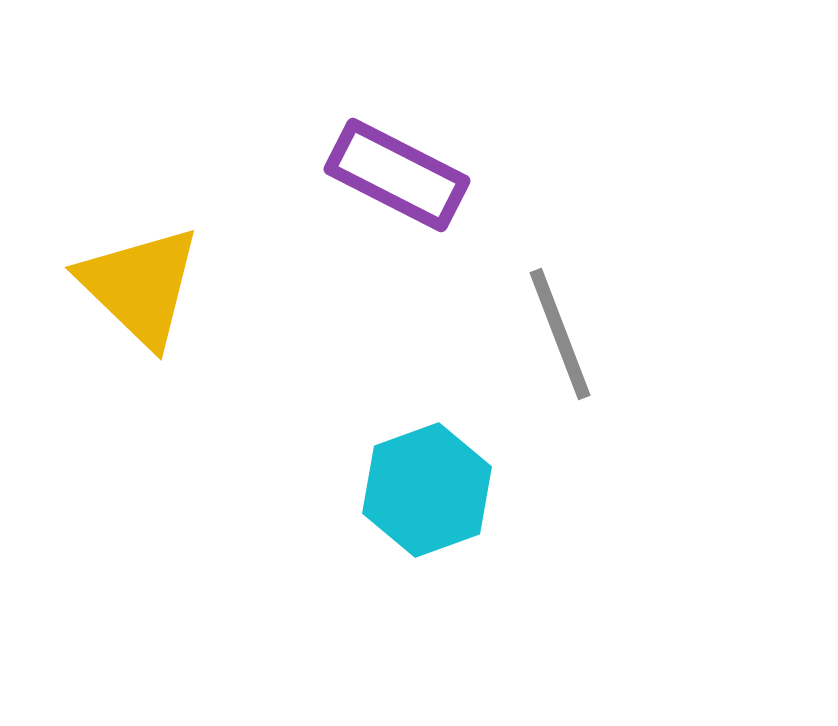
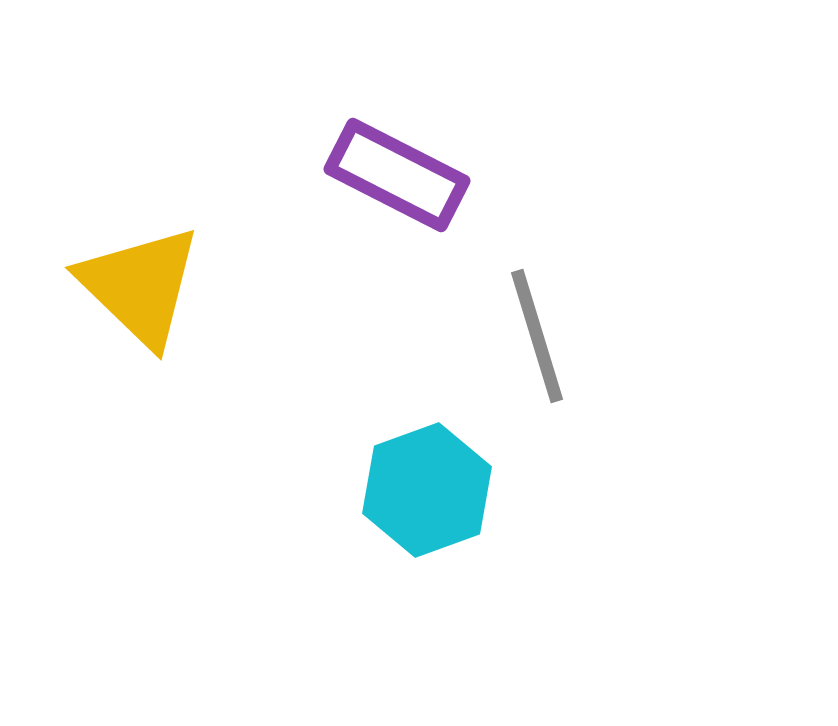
gray line: moved 23 px left, 2 px down; rotated 4 degrees clockwise
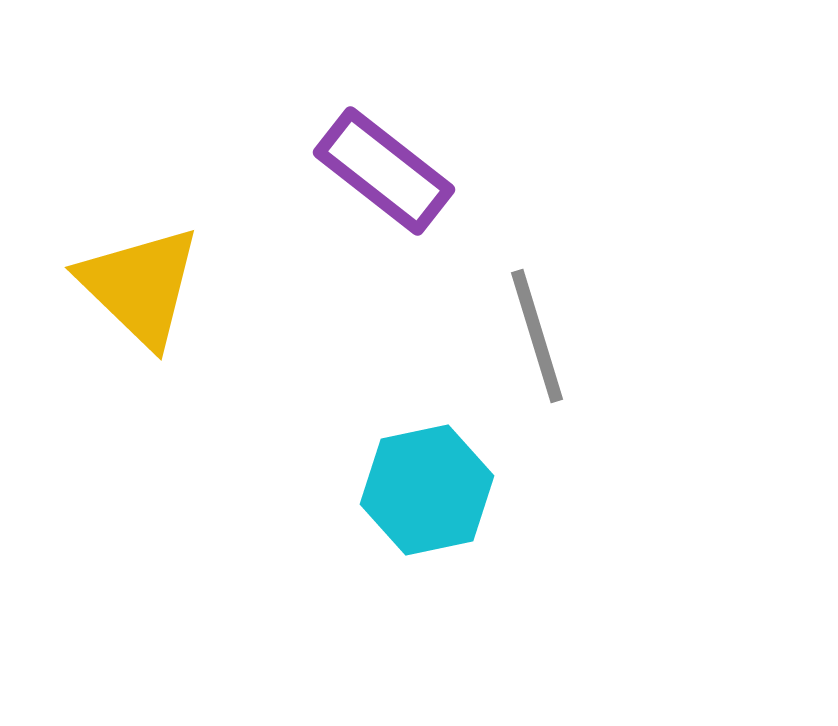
purple rectangle: moved 13 px left, 4 px up; rotated 11 degrees clockwise
cyan hexagon: rotated 8 degrees clockwise
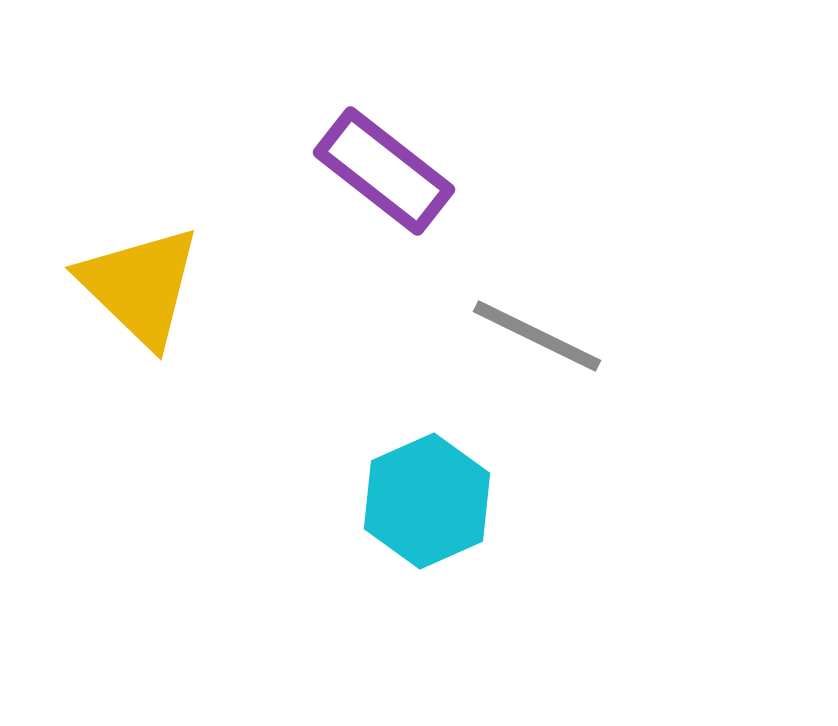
gray line: rotated 47 degrees counterclockwise
cyan hexagon: moved 11 px down; rotated 12 degrees counterclockwise
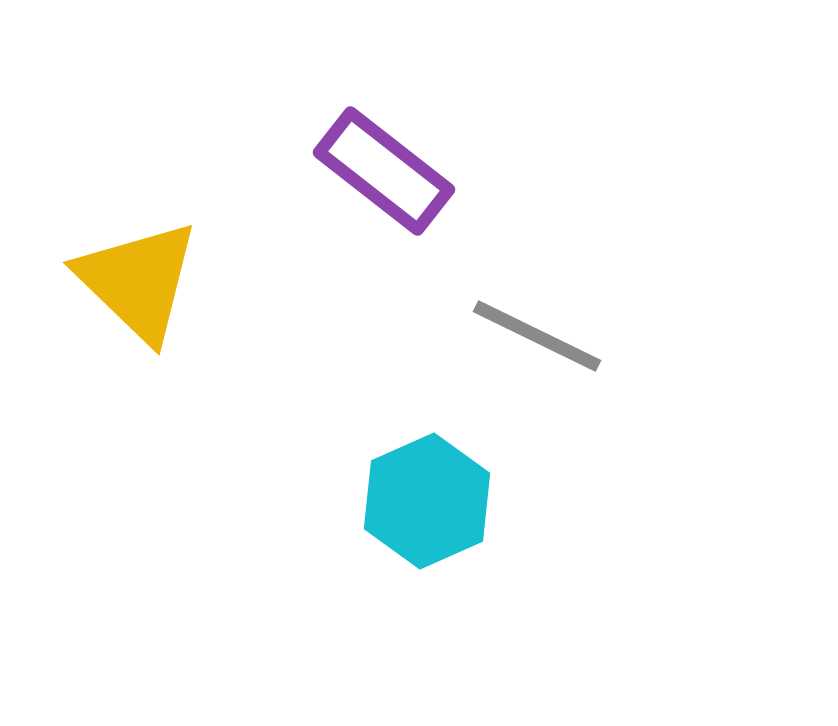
yellow triangle: moved 2 px left, 5 px up
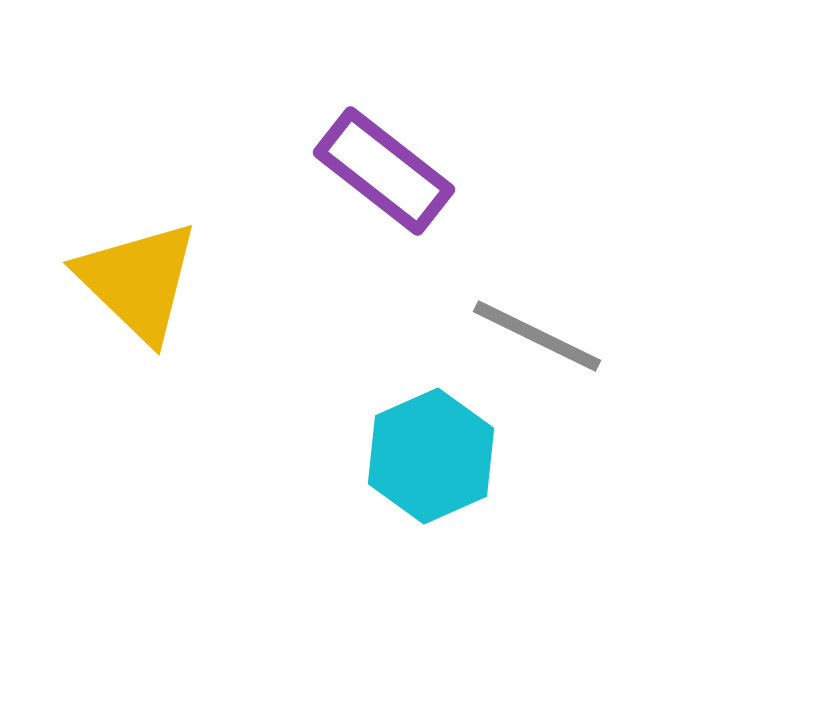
cyan hexagon: moved 4 px right, 45 px up
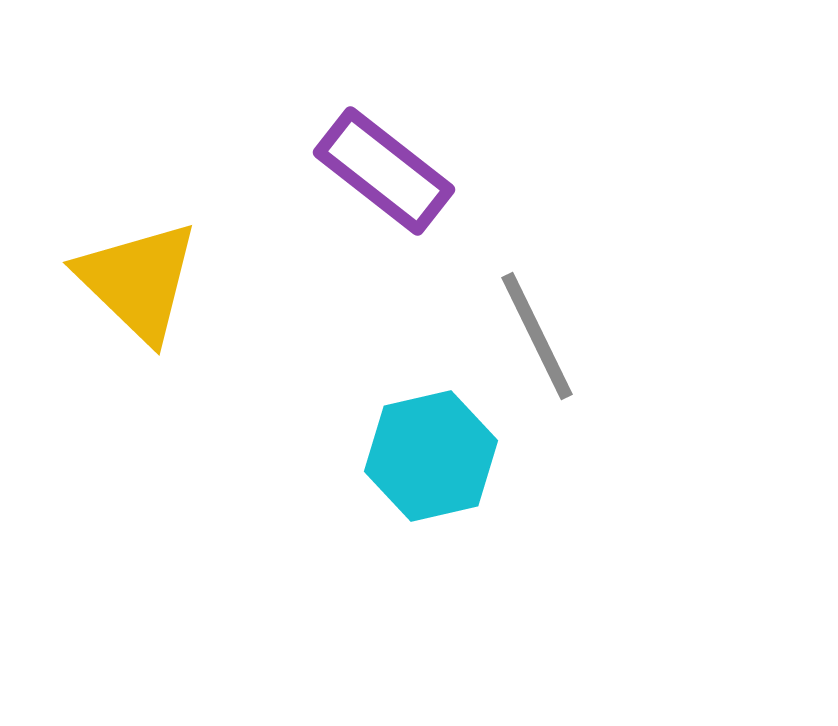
gray line: rotated 38 degrees clockwise
cyan hexagon: rotated 11 degrees clockwise
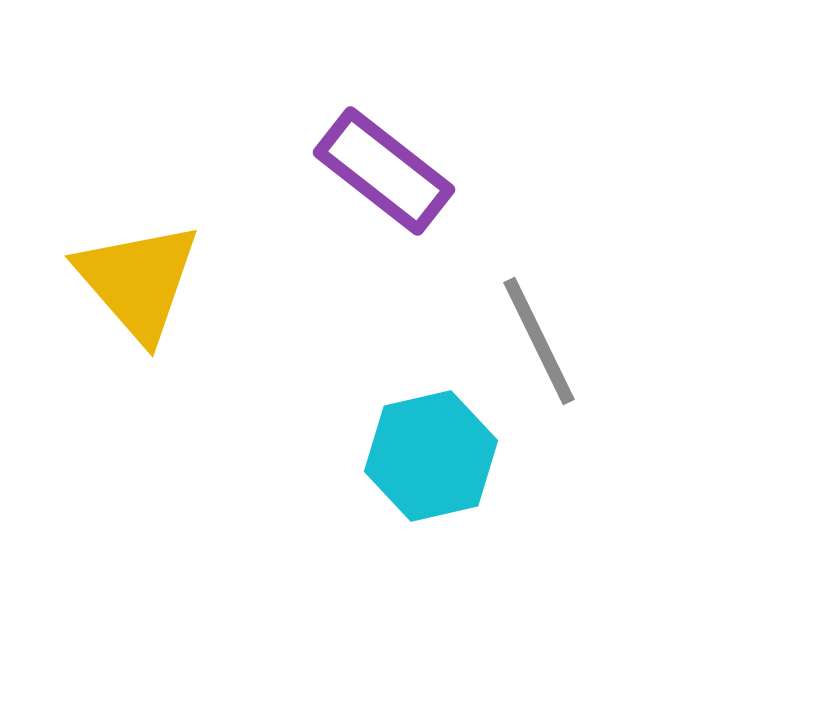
yellow triangle: rotated 5 degrees clockwise
gray line: moved 2 px right, 5 px down
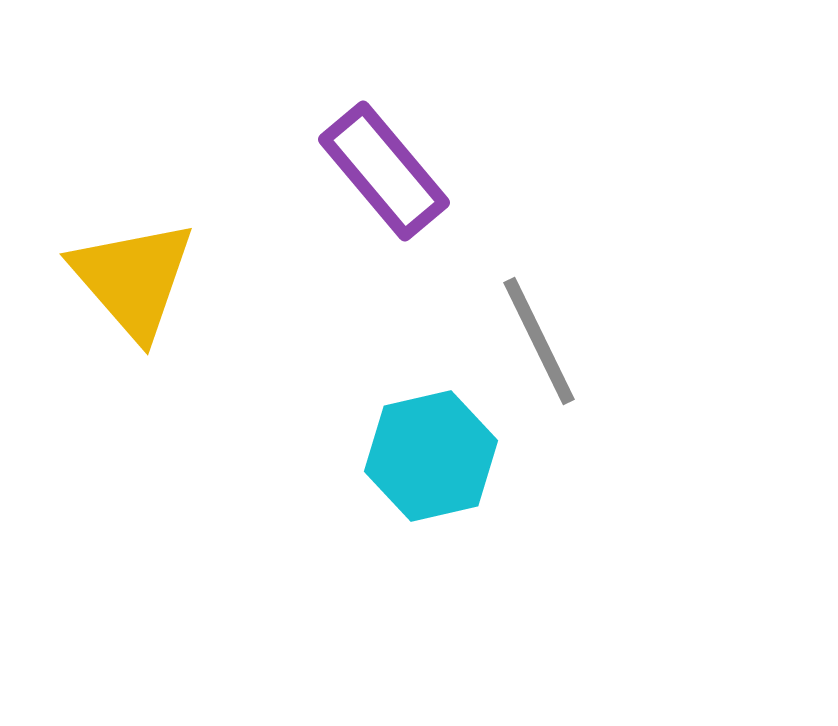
purple rectangle: rotated 12 degrees clockwise
yellow triangle: moved 5 px left, 2 px up
